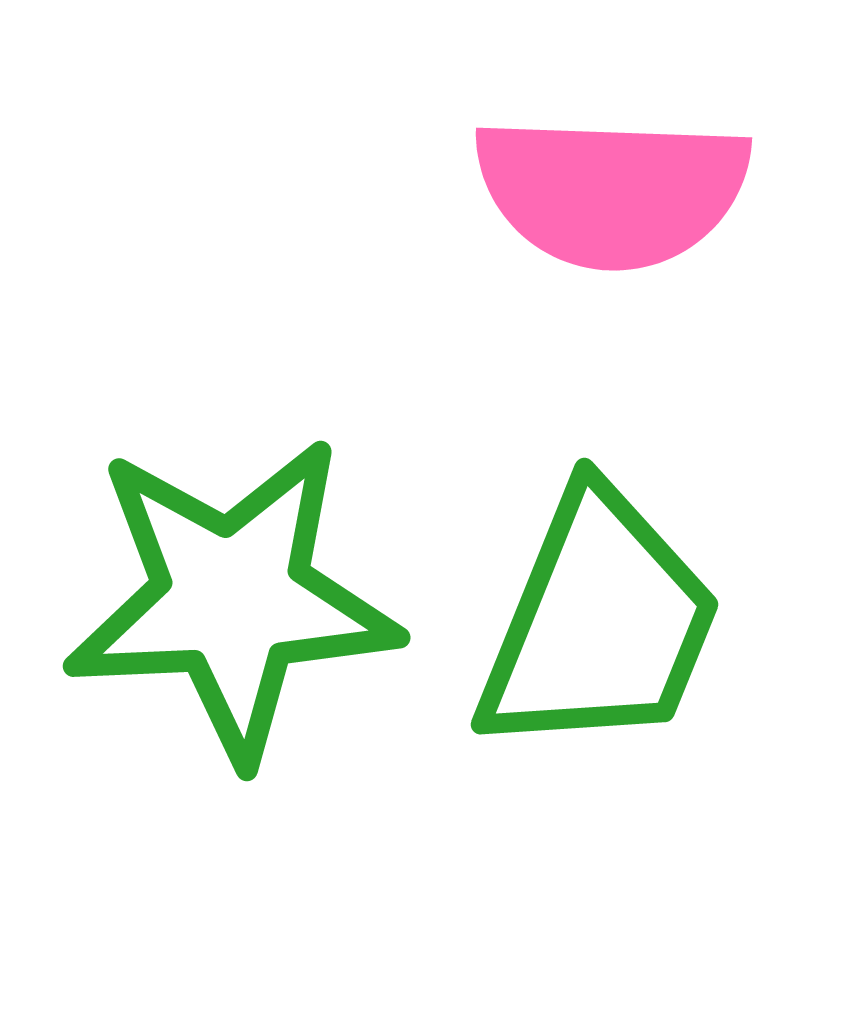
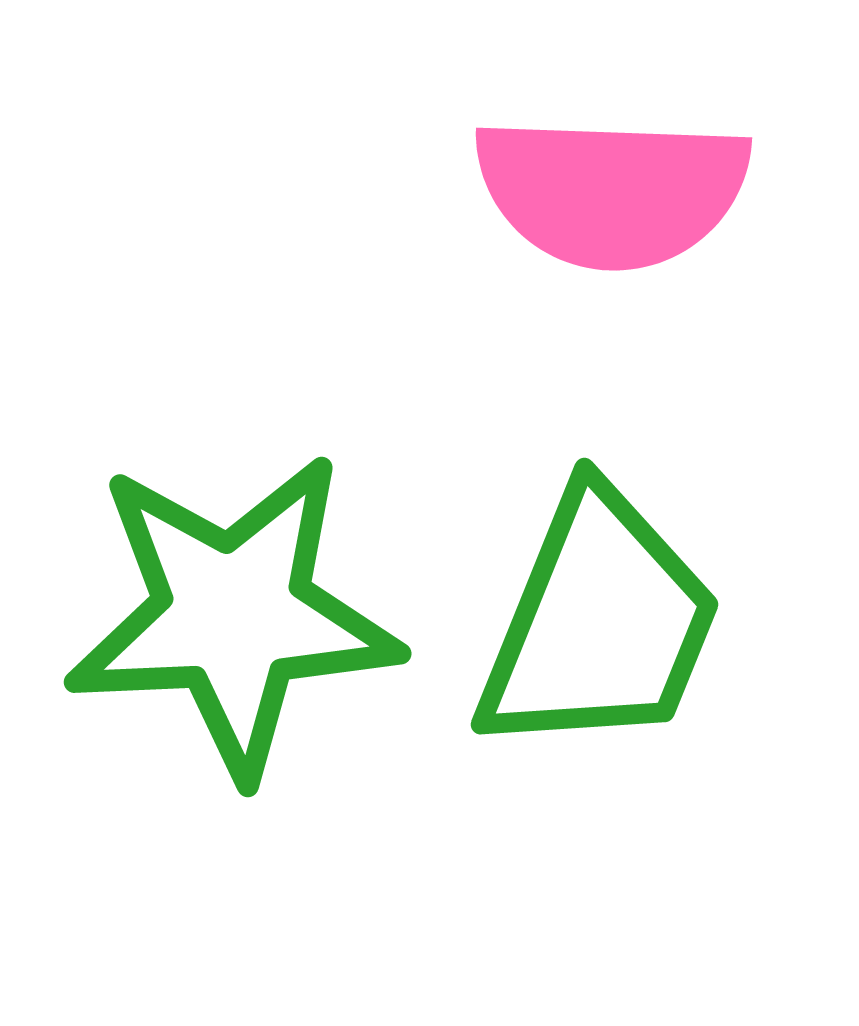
green star: moved 1 px right, 16 px down
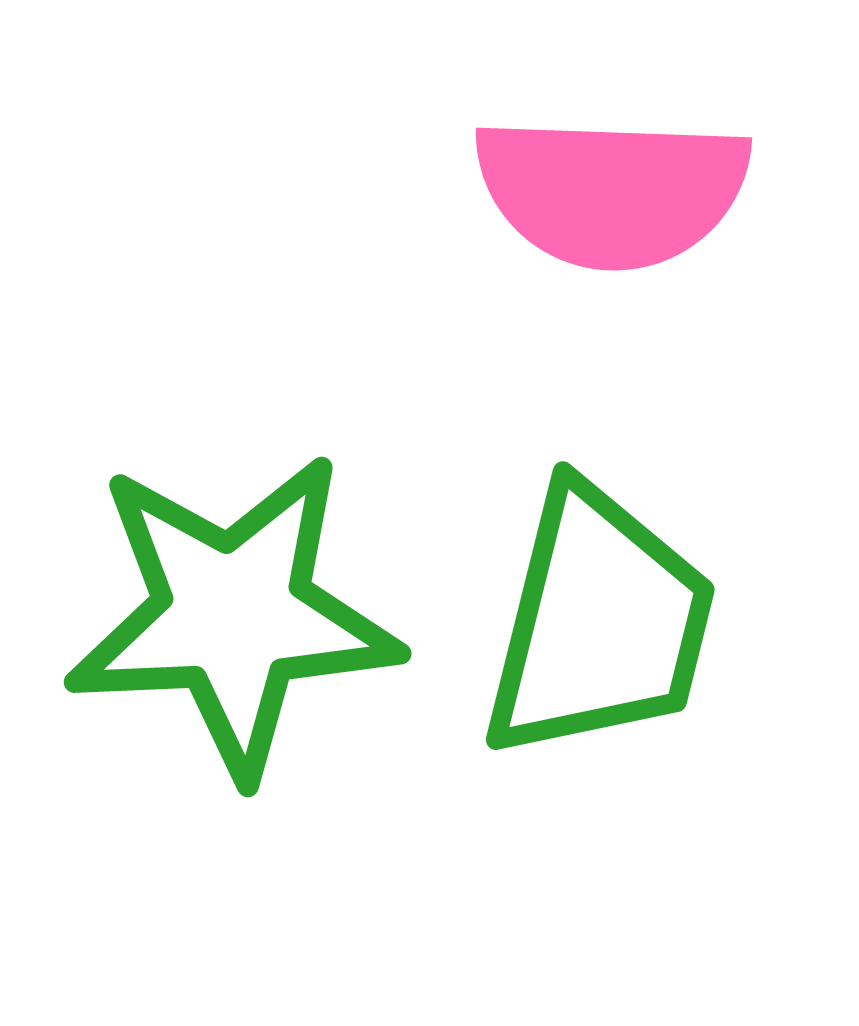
green trapezoid: rotated 8 degrees counterclockwise
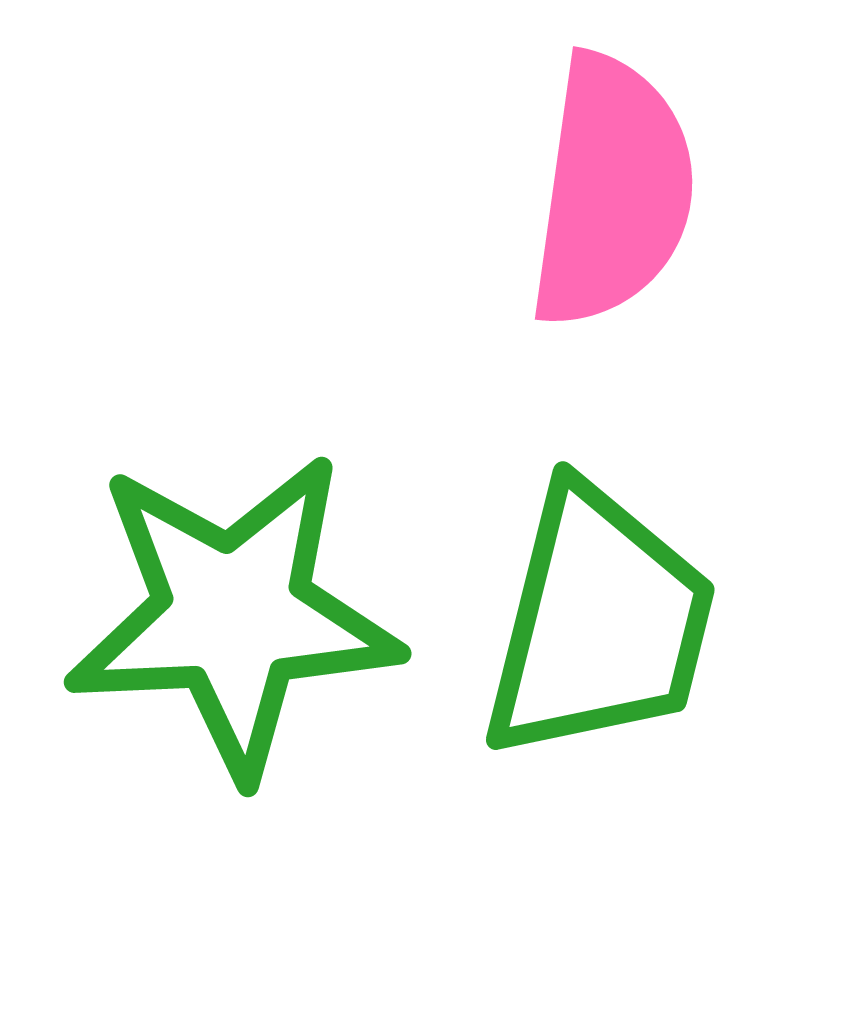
pink semicircle: rotated 84 degrees counterclockwise
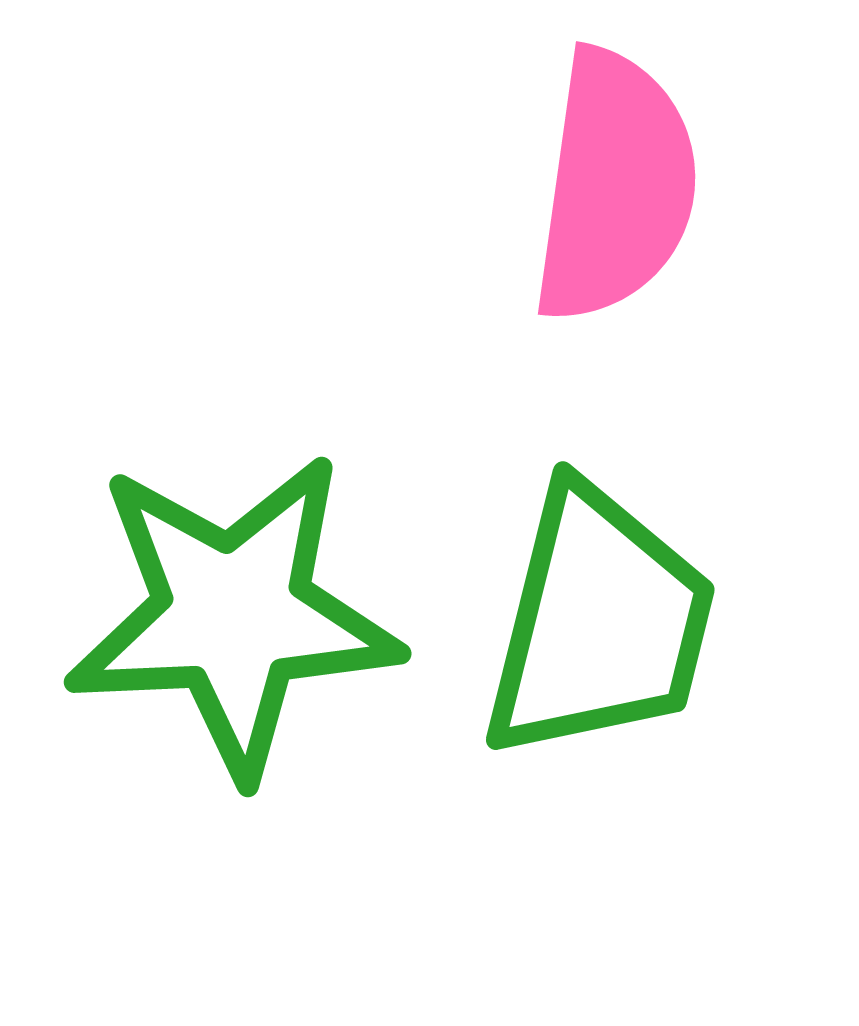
pink semicircle: moved 3 px right, 5 px up
